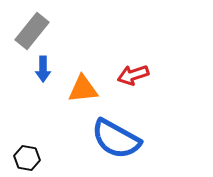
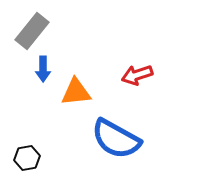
red arrow: moved 4 px right
orange triangle: moved 7 px left, 3 px down
black hexagon: rotated 20 degrees counterclockwise
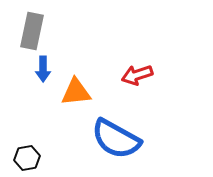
gray rectangle: rotated 27 degrees counterclockwise
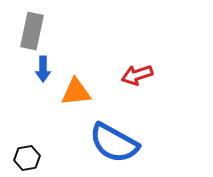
blue semicircle: moved 2 px left, 4 px down
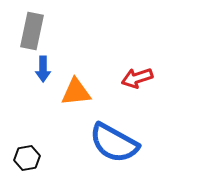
red arrow: moved 3 px down
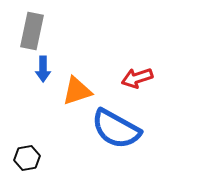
orange triangle: moved 1 px right, 1 px up; rotated 12 degrees counterclockwise
blue semicircle: moved 2 px right, 14 px up
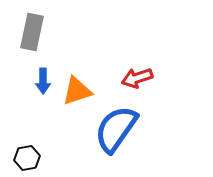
gray rectangle: moved 1 px down
blue arrow: moved 12 px down
blue semicircle: rotated 96 degrees clockwise
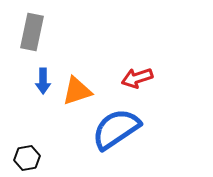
blue semicircle: rotated 21 degrees clockwise
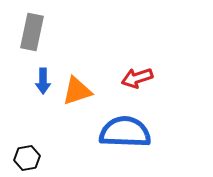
blue semicircle: moved 9 px right, 3 px down; rotated 36 degrees clockwise
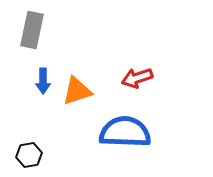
gray rectangle: moved 2 px up
black hexagon: moved 2 px right, 3 px up
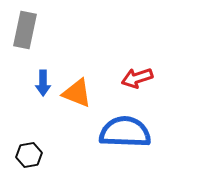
gray rectangle: moved 7 px left
blue arrow: moved 2 px down
orange triangle: moved 2 px down; rotated 40 degrees clockwise
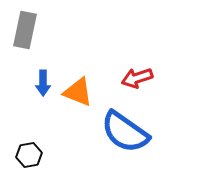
orange triangle: moved 1 px right, 1 px up
blue semicircle: rotated 147 degrees counterclockwise
